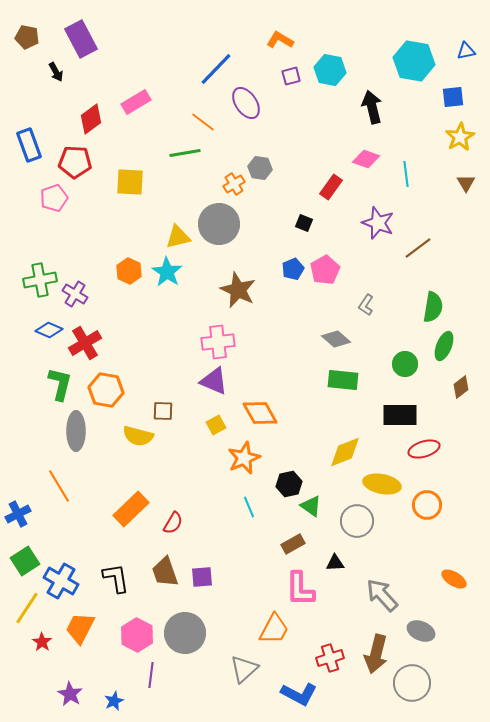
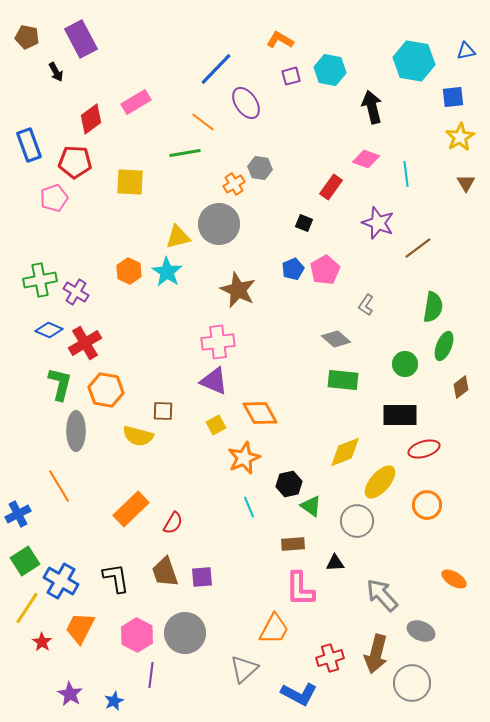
purple cross at (75, 294): moved 1 px right, 2 px up
yellow ellipse at (382, 484): moved 2 px left, 2 px up; rotated 60 degrees counterclockwise
brown rectangle at (293, 544): rotated 25 degrees clockwise
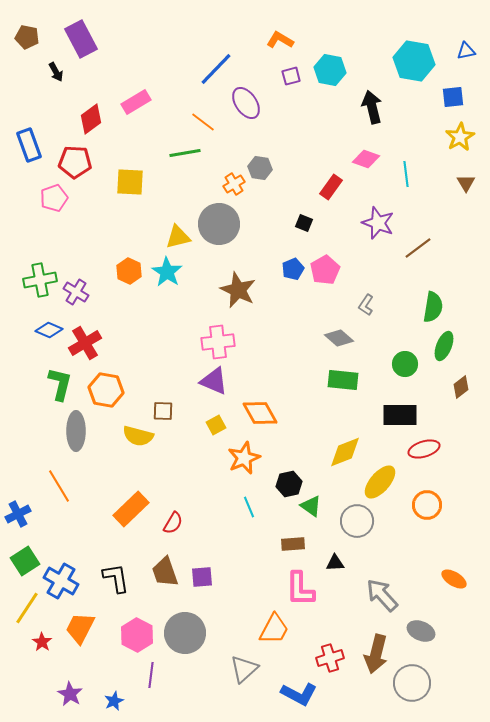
gray diamond at (336, 339): moved 3 px right, 1 px up
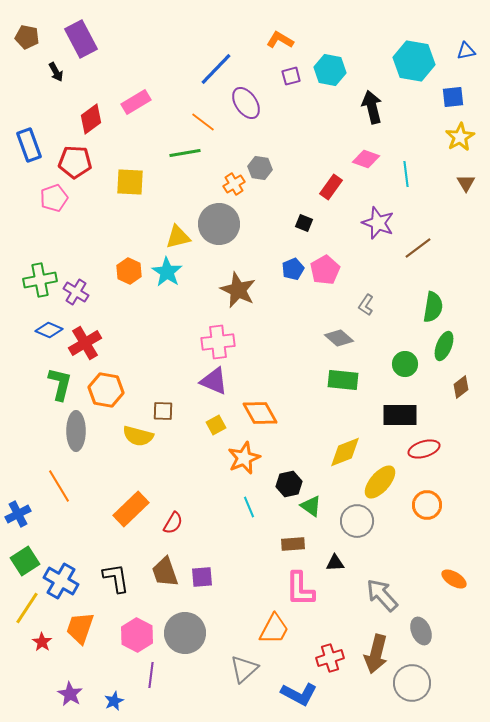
orange trapezoid at (80, 628): rotated 8 degrees counterclockwise
gray ellipse at (421, 631): rotated 44 degrees clockwise
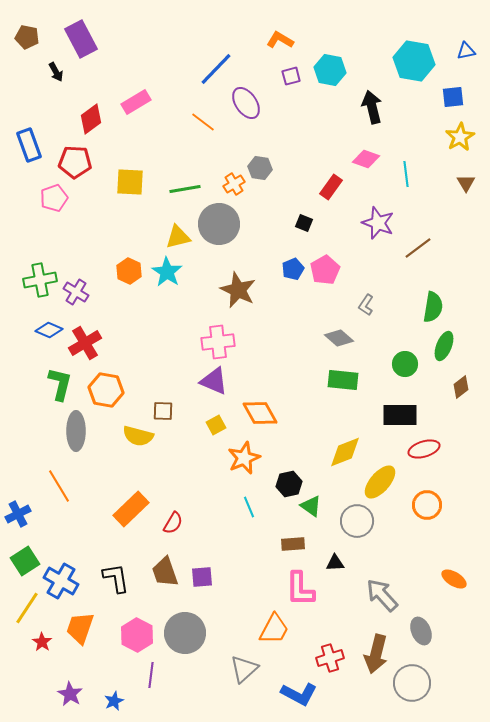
green line at (185, 153): moved 36 px down
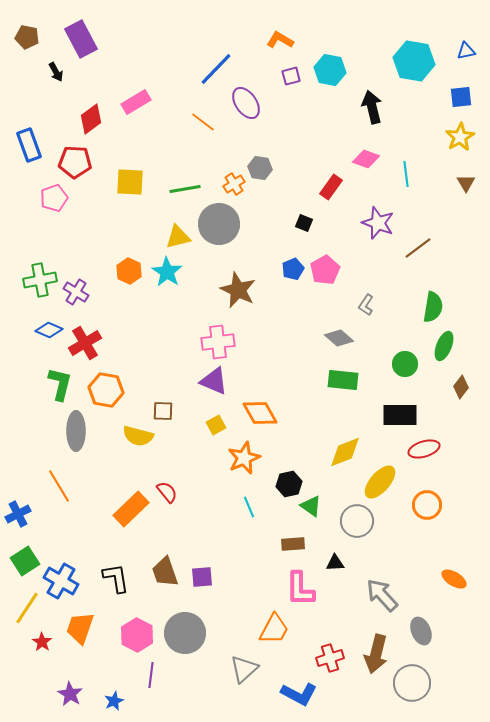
blue square at (453, 97): moved 8 px right
brown diamond at (461, 387): rotated 15 degrees counterclockwise
red semicircle at (173, 523): moved 6 px left, 31 px up; rotated 70 degrees counterclockwise
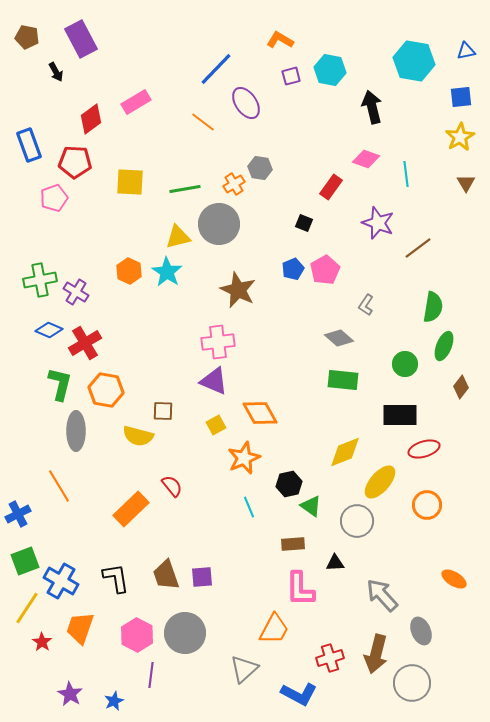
red semicircle at (167, 492): moved 5 px right, 6 px up
green square at (25, 561): rotated 12 degrees clockwise
brown trapezoid at (165, 572): moved 1 px right, 3 px down
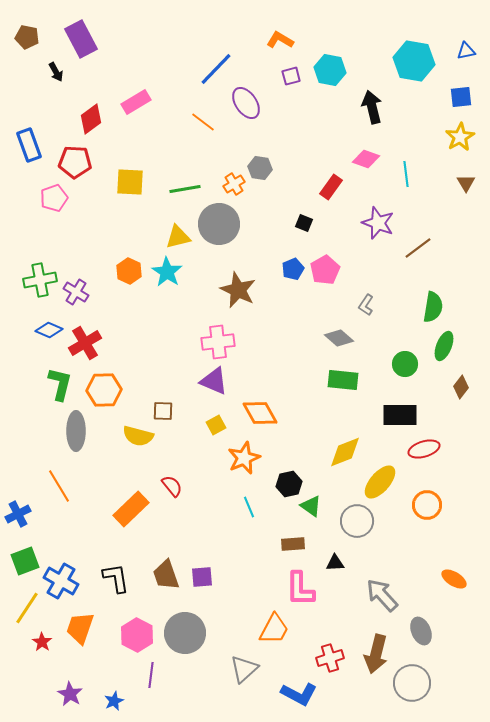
orange hexagon at (106, 390): moved 2 px left; rotated 12 degrees counterclockwise
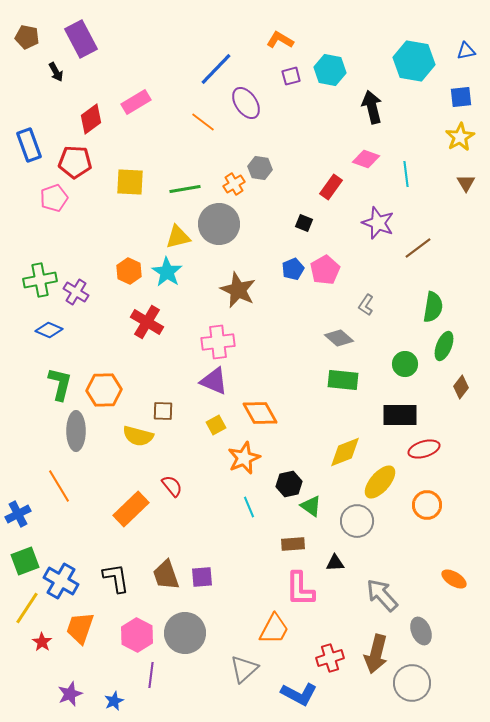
red cross at (85, 343): moved 62 px right, 21 px up; rotated 28 degrees counterclockwise
purple star at (70, 694): rotated 20 degrees clockwise
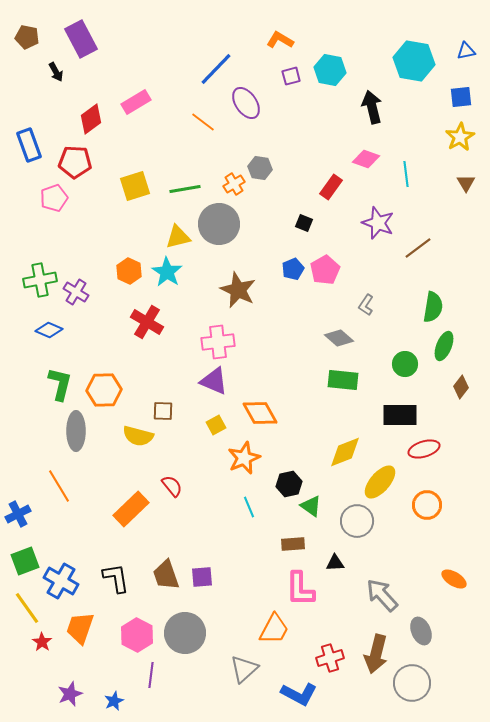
yellow square at (130, 182): moved 5 px right, 4 px down; rotated 20 degrees counterclockwise
yellow line at (27, 608): rotated 68 degrees counterclockwise
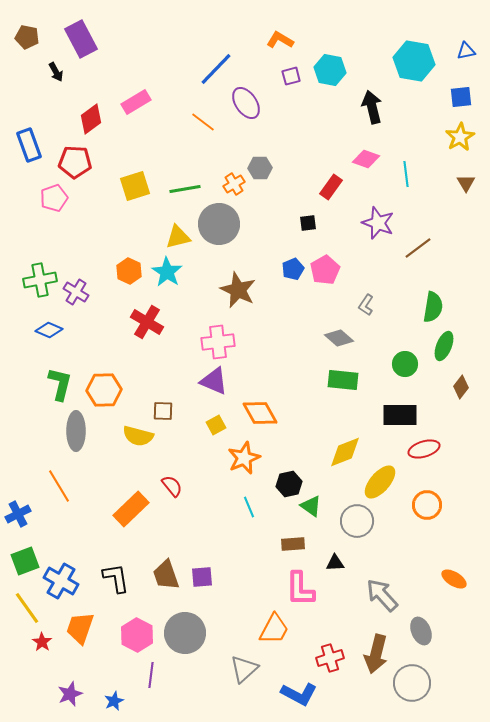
gray hexagon at (260, 168): rotated 10 degrees counterclockwise
black square at (304, 223): moved 4 px right; rotated 30 degrees counterclockwise
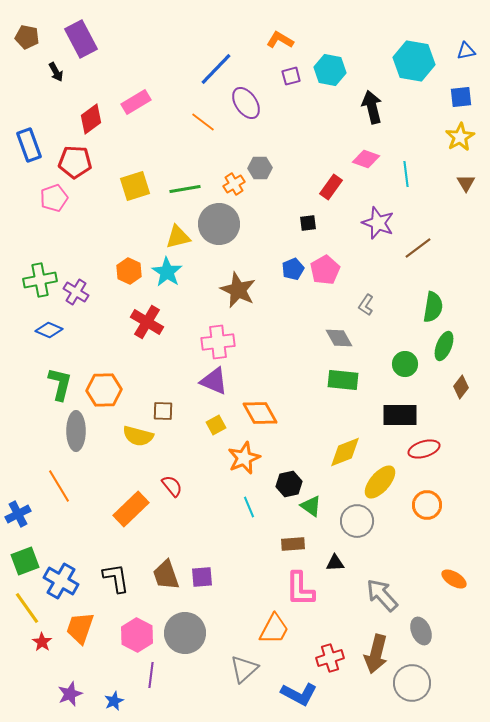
gray diamond at (339, 338): rotated 20 degrees clockwise
